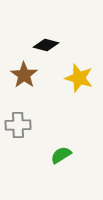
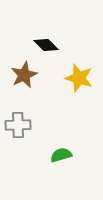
black diamond: rotated 30 degrees clockwise
brown star: rotated 12 degrees clockwise
green semicircle: rotated 15 degrees clockwise
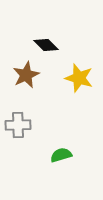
brown star: moved 2 px right
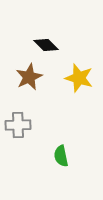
brown star: moved 3 px right, 2 px down
green semicircle: moved 1 px down; rotated 85 degrees counterclockwise
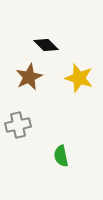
gray cross: rotated 10 degrees counterclockwise
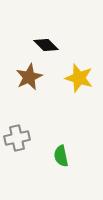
gray cross: moved 1 px left, 13 px down
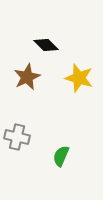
brown star: moved 2 px left
gray cross: moved 1 px up; rotated 25 degrees clockwise
green semicircle: rotated 35 degrees clockwise
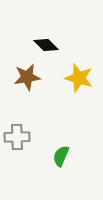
brown star: rotated 16 degrees clockwise
gray cross: rotated 15 degrees counterclockwise
